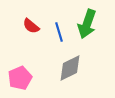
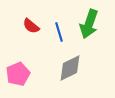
green arrow: moved 2 px right
pink pentagon: moved 2 px left, 4 px up
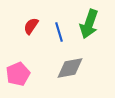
red semicircle: rotated 84 degrees clockwise
gray diamond: rotated 16 degrees clockwise
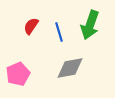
green arrow: moved 1 px right, 1 px down
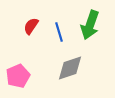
gray diamond: rotated 8 degrees counterclockwise
pink pentagon: moved 2 px down
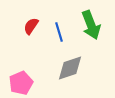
green arrow: moved 1 px right; rotated 40 degrees counterclockwise
pink pentagon: moved 3 px right, 7 px down
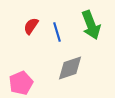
blue line: moved 2 px left
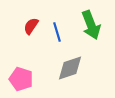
pink pentagon: moved 4 px up; rotated 30 degrees counterclockwise
